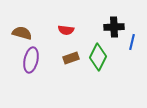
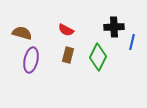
red semicircle: rotated 21 degrees clockwise
brown rectangle: moved 3 px left, 3 px up; rotated 56 degrees counterclockwise
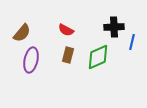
brown semicircle: rotated 114 degrees clockwise
green diamond: rotated 40 degrees clockwise
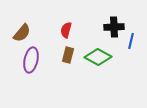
red semicircle: rotated 77 degrees clockwise
blue line: moved 1 px left, 1 px up
green diamond: rotated 52 degrees clockwise
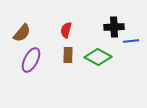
blue line: rotated 70 degrees clockwise
brown rectangle: rotated 14 degrees counterclockwise
purple ellipse: rotated 15 degrees clockwise
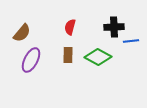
red semicircle: moved 4 px right, 3 px up
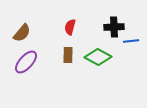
purple ellipse: moved 5 px left, 2 px down; rotated 15 degrees clockwise
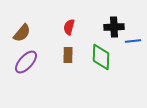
red semicircle: moved 1 px left
blue line: moved 2 px right
green diamond: moved 3 px right; rotated 64 degrees clockwise
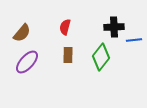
red semicircle: moved 4 px left
blue line: moved 1 px right, 1 px up
green diamond: rotated 36 degrees clockwise
purple ellipse: moved 1 px right
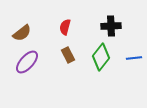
black cross: moved 3 px left, 1 px up
brown semicircle: rotated 12 degrees clockwise
blue line: moved 18 px down
brown rectangle: rotated 28 degrees counterclockwise
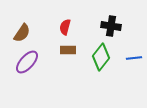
black cross: rotated 12 degrees clockwise
brown semicircle: rotated 18 degrees counterclockwise
brown rectangle: moved 5 px up; rotated 63 degrees counterclockwise
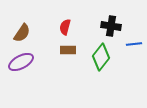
blue line: moved 14 px up
purple ellipse: moved 6 px left; rotated 20 degrees clockwise
